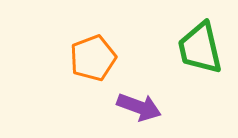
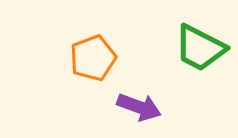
green trapezoid: rotated 50 degrees counterclockwise
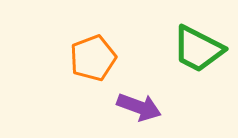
green trapezoid: moved 2 px left, 1 px down
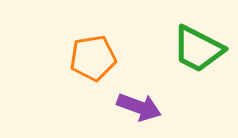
orange pentagon: rotated 12 degrees clockwise
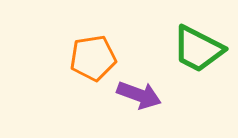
purple arrow: moved 12 px up
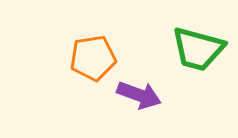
green trapezoid: rotated 12 degrees counterclockwise
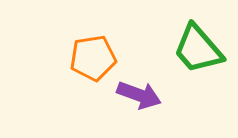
green trapezoid: rotated 34 degrees clockwise
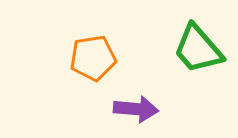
purple arrow: moved 3 px left, 14 px down; rotated 15 degrees counterclockwise
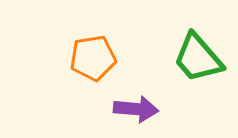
green trapezoid: moved 9 px down
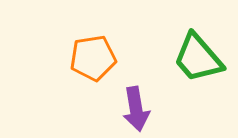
purple arrow: rotated 75 degrees clockwise
